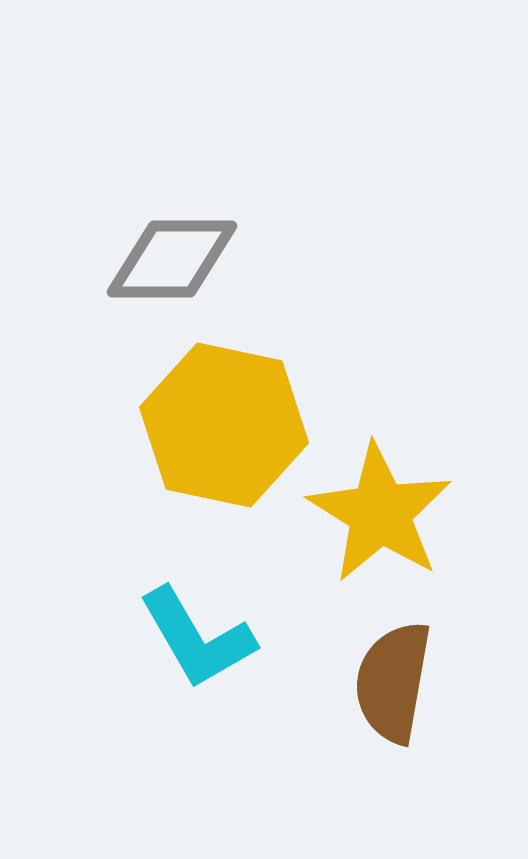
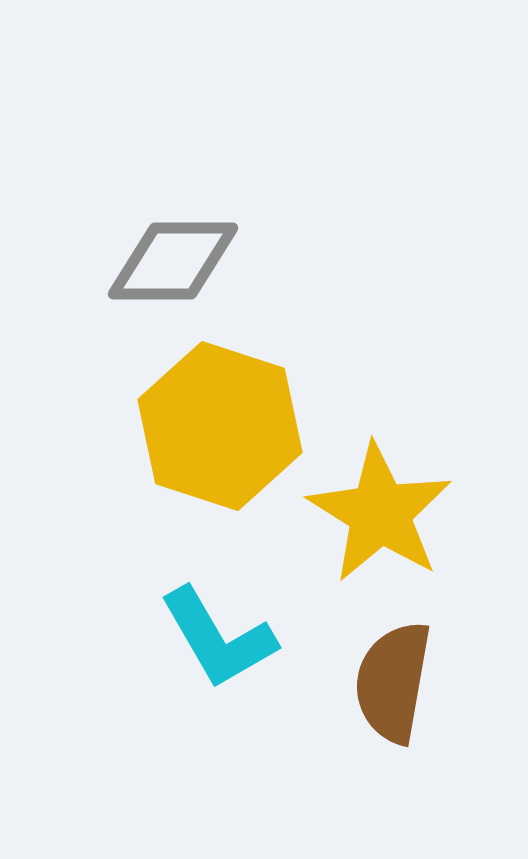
gray diamond: moved 1 px right, 2 px down
yellow hexagon: moved 4 px left, 1 px down; rotated 6 degrees clockwise
cyan L-shape: moved 21 px right
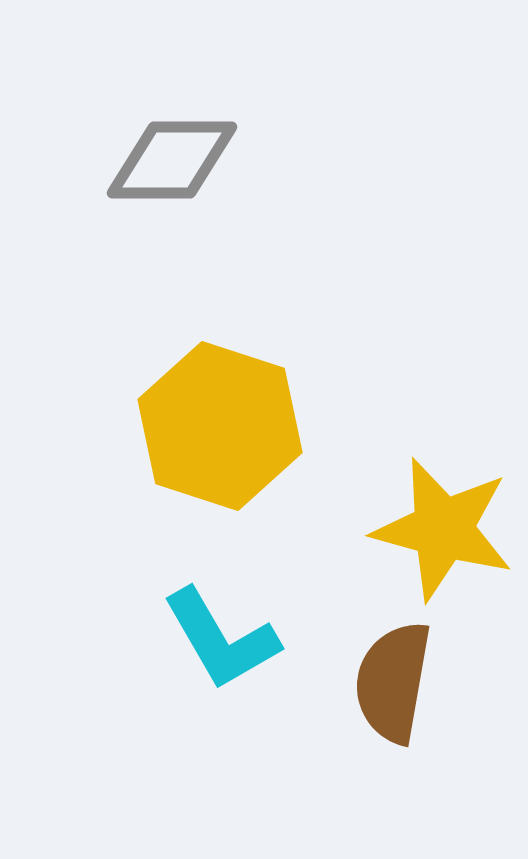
gray diamond: moved 1 px left, 101 px up
yellow star: moved 63 px right, 16 px down; rotated 17 degrees counterclockwise
cyan L-shape: moved 3 px right, 1 px down
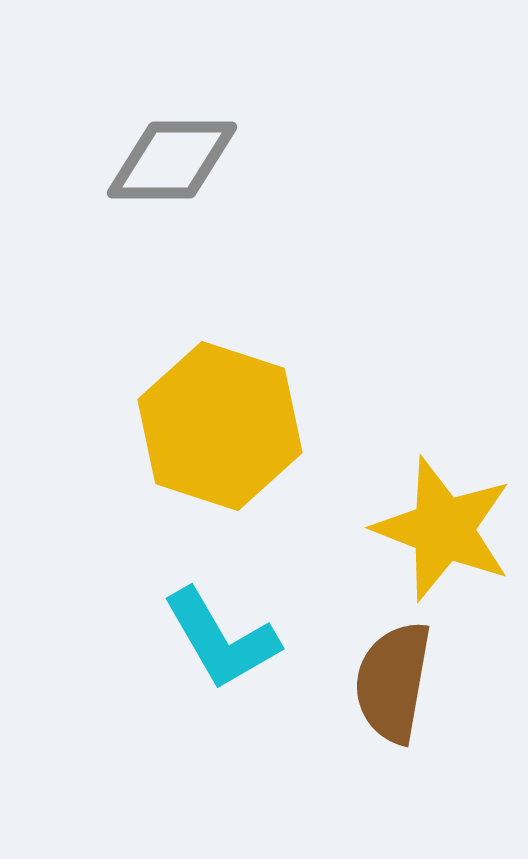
yellow star: rotated 6 degrees clockwise
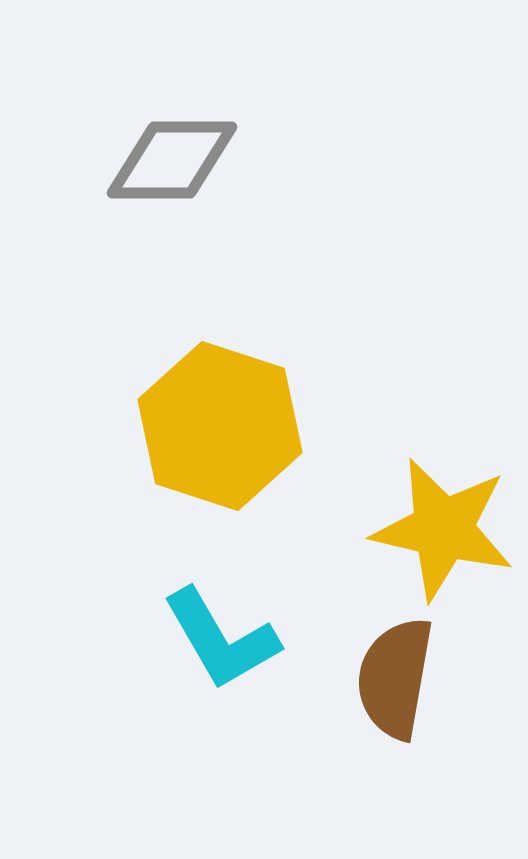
yellow star: rotated 8 degrees counterclockwise
brown semicircle: moved 2 px right, 4 px up
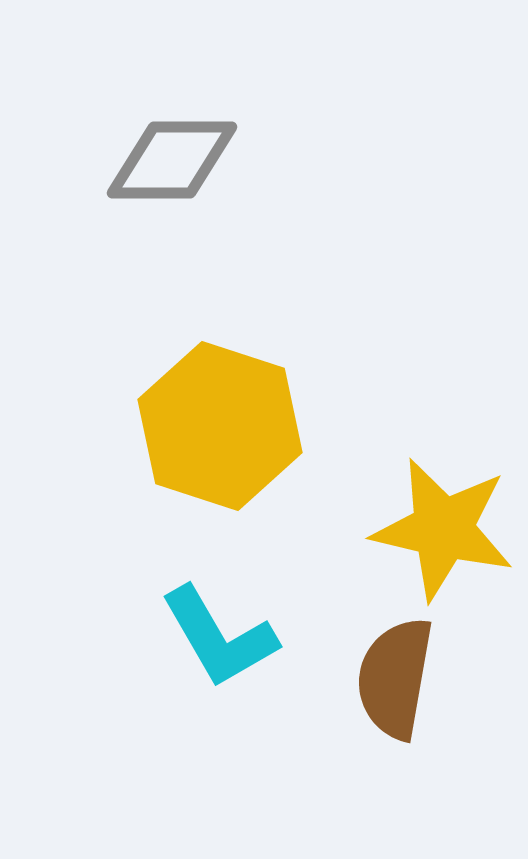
cyan L-shape: moved 2 px left, 2 px up
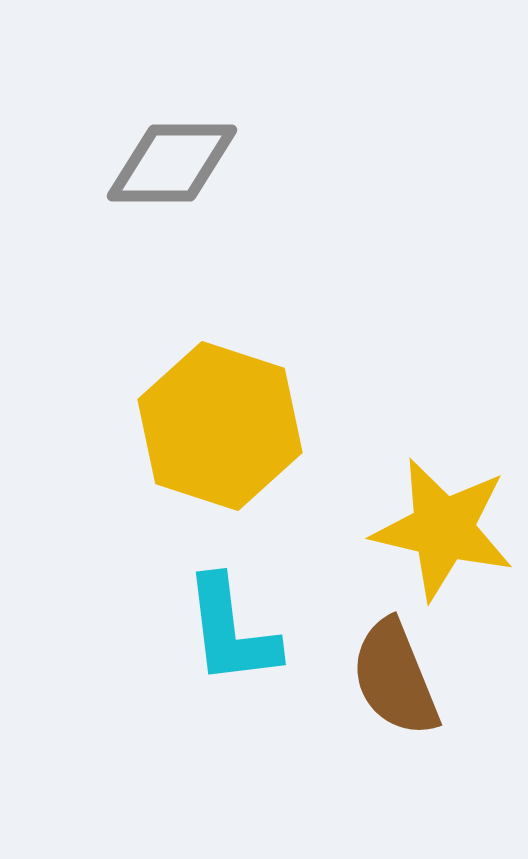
gray diamond: moved 3 px down
cyan L-shape: moved 12 px right, 6 px up; rotated 23 degrees clockwise
brown semicircle: rotated 32 degrees counterclockwise
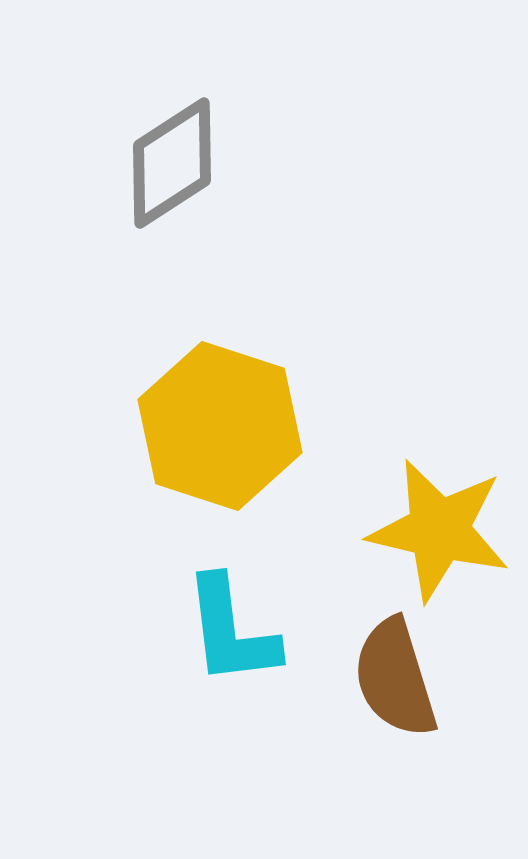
gray diamond: rotated 33 degrees counterclockwise
yellow star: moved 4 px left, 1 px down
brown semicircle: rotated 5 degrees clockwise
